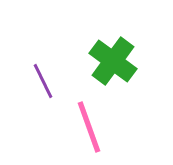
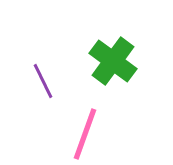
pink line: moved 4 px left, 7 px down; rotated 40 degrees clockwise
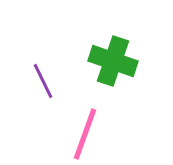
green cross: rotated 18 degrees counterclockwise
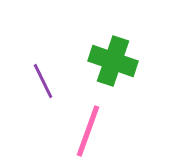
pink line: moved 3 px right, 3 px up
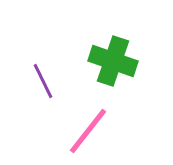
pink line: rotated 18 degrees clockwise
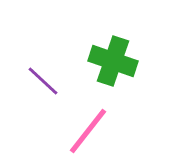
purple line: rotated 21 degrees counterclockwise
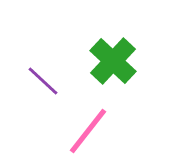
green cross: rotated 24 degrees clockwise
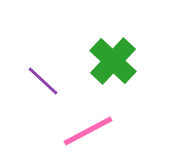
pink line: rotated 24 degrees clockwise
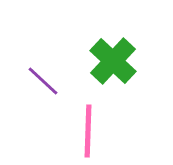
pink line: rotated 60 degrees counterclockwise
